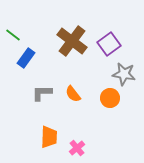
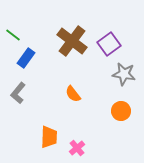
gray L-shape: moved 24 px left; rotated 50 degrees counterclockwise
orange circle: moved 11 px right, 13 px down
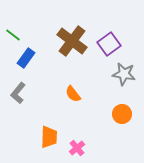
orange circle: moved 1 px right, 3 px down
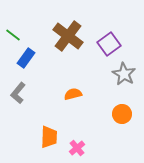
brown cross: moved 4 px left, 5 px up
gray star: rotated 20 degrees clockwise
orange semicircle: rotated 114 degrees clockwise
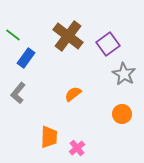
purple square: moved 1 px left
orange semicircle: rotated 24 degrees counterclockwise
